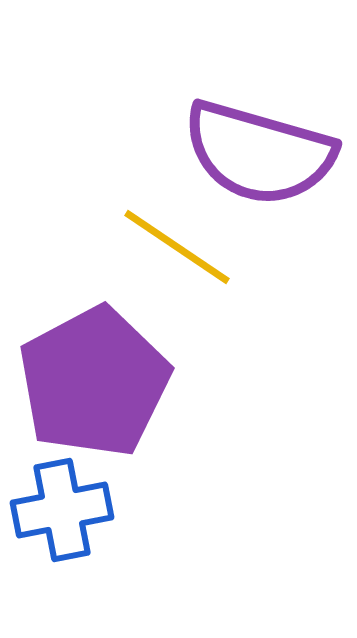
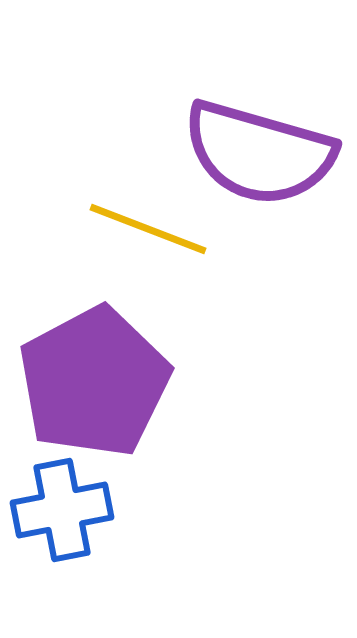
yellow line: moved 29 px left, 18 px up; rotated 13 degrees counterclockwise
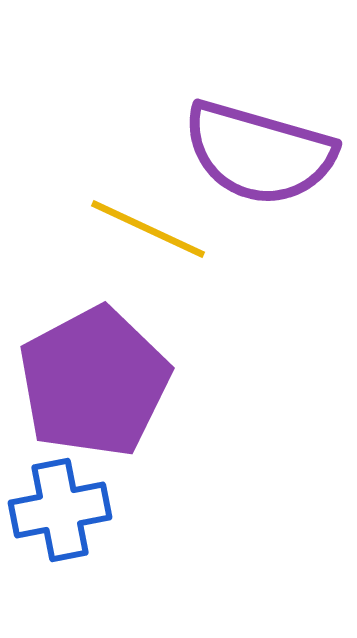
yellow line: rotated 4 degrees clockwise
blue cross: moved 2 px left
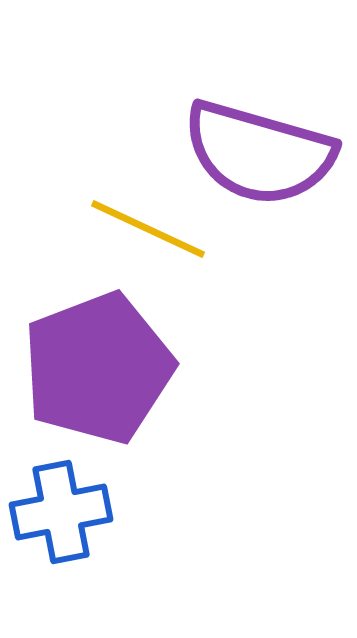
purple pentagon: moved 4 px right, 14 px up; rotated 7 degrees clockwise
blue cross: moved 1 px right, 2 px down
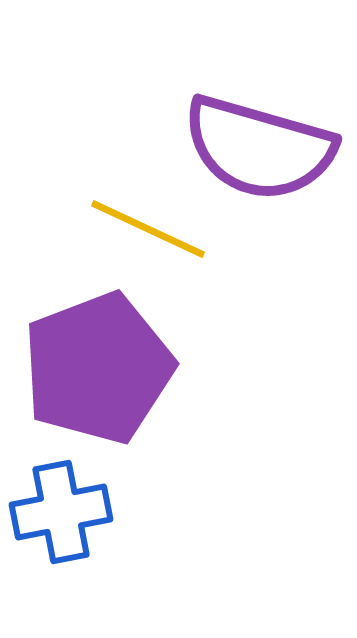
purple semicircle: moved 5 px up
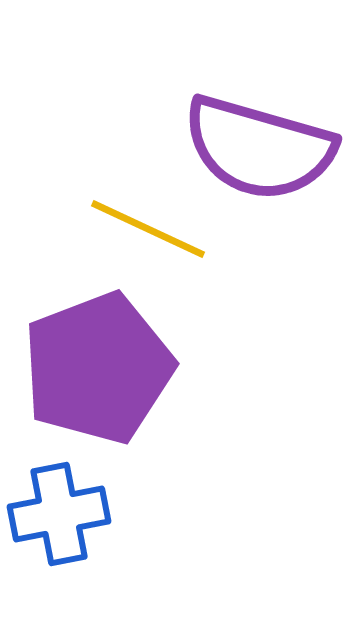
blue cross: moved 2 px left, 2 px down
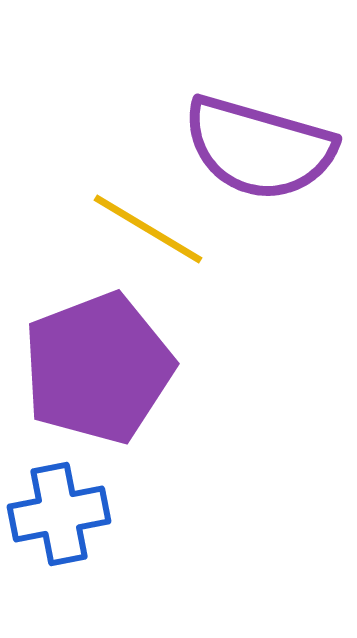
yellow line: rotated 6 degrees clockwise
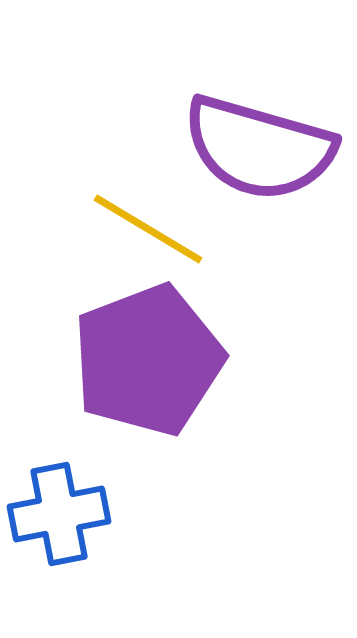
purple pentagon: moved 50 px right, 8 px up
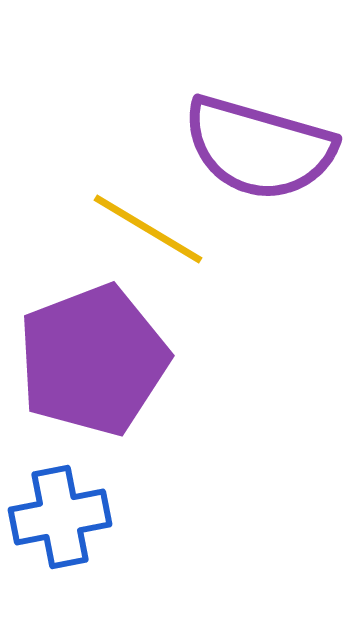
purple pentagon: moved 55 px left
blue cross: moved 1 px right, 3 px down
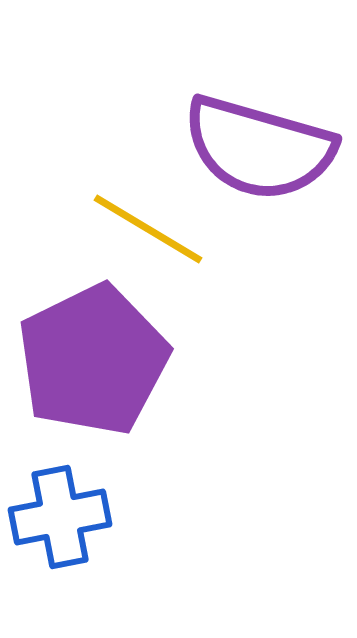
purple pentagon: rotated 5 degrees counterclockwise
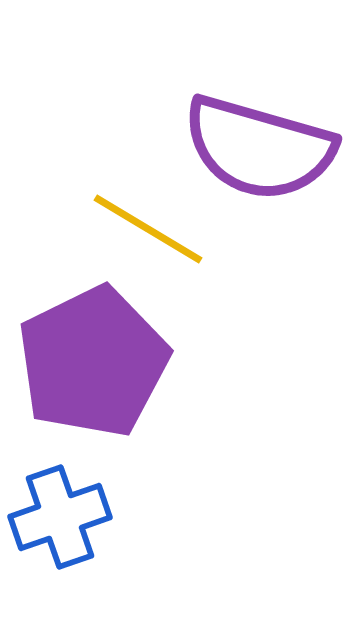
purple pentagon: moved 2 px down
blue cross: rotated 8 degrees counterclockwise
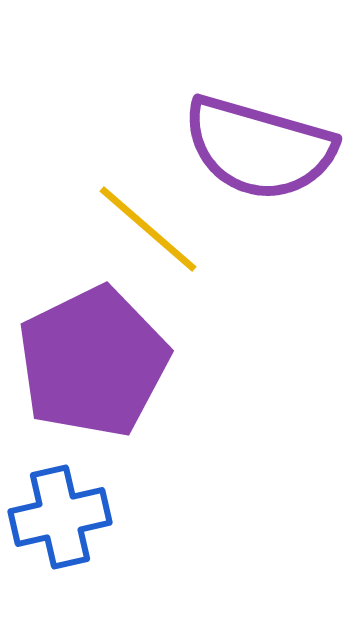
yellow line: rotated 10 degrees clockwise
blue cross: rotated 6 degrees clockwise
